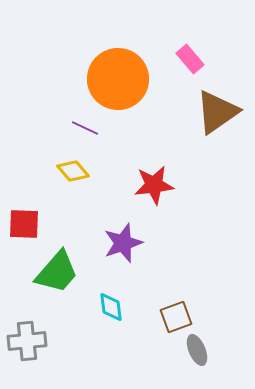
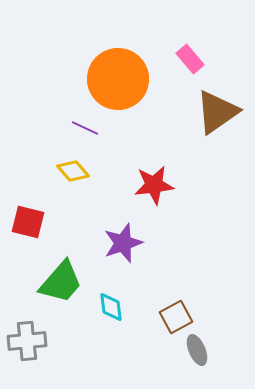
red square: moved 4 px right, 2 px up; rotated 12 degrees clockwise
green trapezoid: moved 4 px right, 10 px down
brown square: rotated 8 degrees counterclockwise
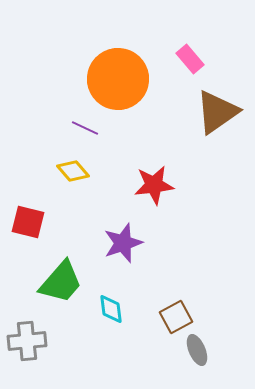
cyan diamond: moved 2 px down
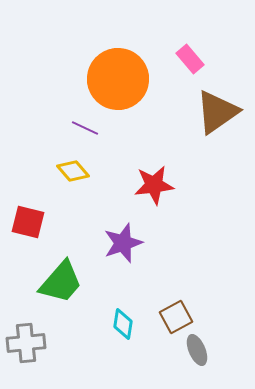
cyan diamond: moved 12 px right, 15 px down; rotated 16 degrees clockwise
gray cross: moved 1 px left, 2 px down
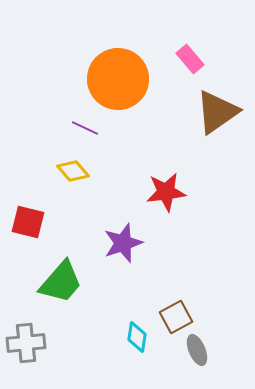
red star: moved 12 px right, 7 px down
cyan diamond: moved 14 px right, 13 px down
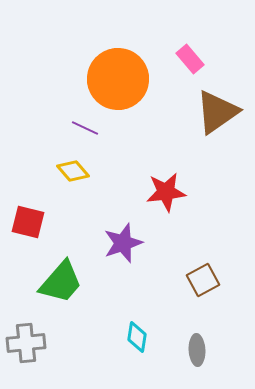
brown square: moved 27 px right, 37 px up
gray ellipse: rotated 20 degrees clockwise
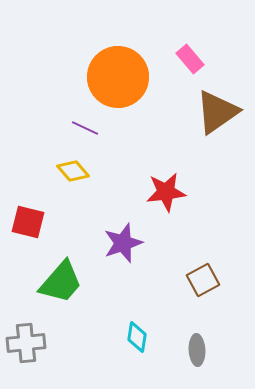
orange circle: moved 2 px up
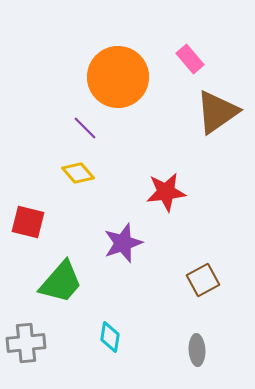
purple line: rotated 20 degrees clockwise
yellow diamond: moved 5 px right, 2 px down
cyan diamond: moved 27 px left
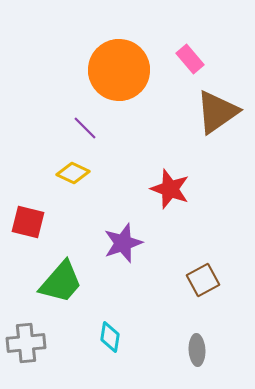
orange circle: moved 1 px right, 7 px up
yellow diamond: moved 5 px left; rotated 24 degrees counterclockwise
red star: moved 4 px right, 3 px up; rotated 27 degrees clockwise
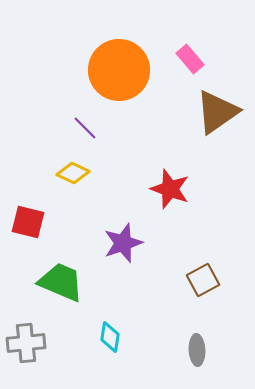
green trapezoid: rotated 108 degrees counterclockwise
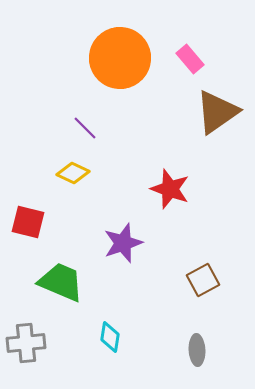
orange circle: moved 1 px right, 12 px up
